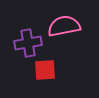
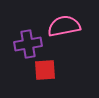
purple cross: moved 1 px down
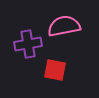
red square: moved 10 px right; rotated 15 degrees clockwise
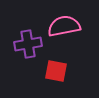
red square: moved 1 px right, 1 px down
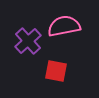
purple cross: moved 3 px up; rotated 32 degrees counterclockwise
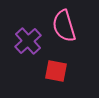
pink semicircle: rotated 96 degrees counterclockwise
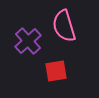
red square: rotated 20 degrees counterclockwise
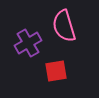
purple cross: moved 2 px down; rotated 12 degrees clockwise
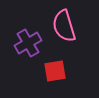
red square: moved 1 px left
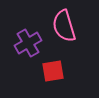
red square: moved 2 px left
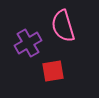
pink semicircle: moved 1 px left
